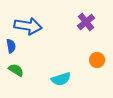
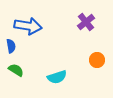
cyan semicircle: moved 4 px left, 2 px up
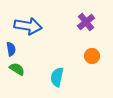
blue semicircle: moved 3 px down
orange circle: moved 5 px left, 4 px up
green semicircle: moved 1 px right, 1 px up
cyan semicircle: rotated 120 degrees clockwise
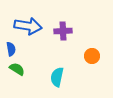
purple cross: moved 23 px left, 9 px down; rotated 36 degrees clockwise
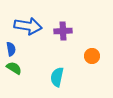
green semicircle: moved 3 px left, 1 px up
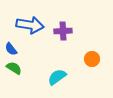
blue arrow: moved 2 px right, 1 px up
blue semicircle: rotated 152 degrees clockwise
orange circle: moved 3 px down
cyan semicircle: rotated 42 degrees clockwise
